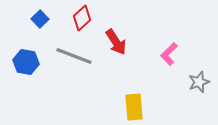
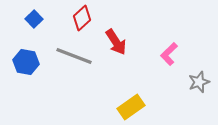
blue square: moved 6 px left
yellow rectangle: moved 3 px left; rotated 60 degrees clockwise
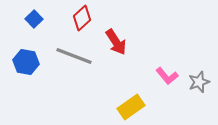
pink L-shape: moved 2 px left, 22 px down; rotated 85 degrees counterclockwise
